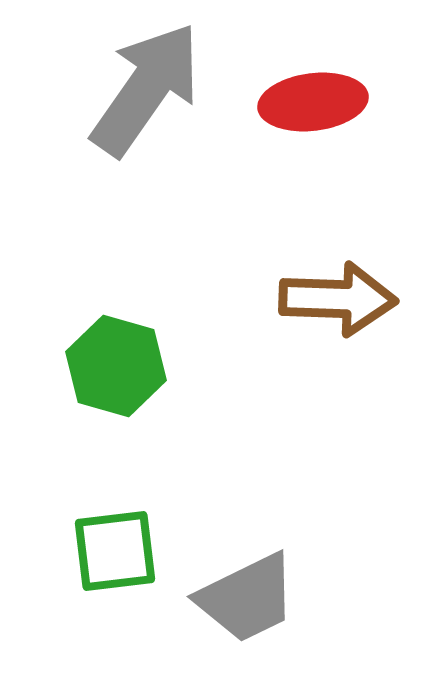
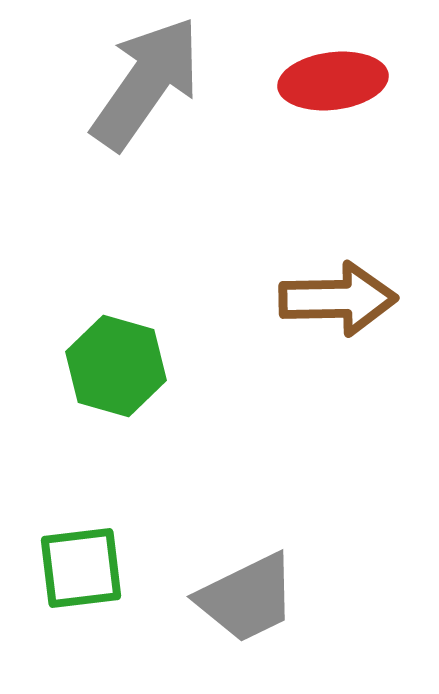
gray arrow: moved 6 px up
red ellipse: moved 20 px right, 21 px up
brown arrow: rotated 3 degrees counterclockwise
green square: moved 34 px left, 17 px down
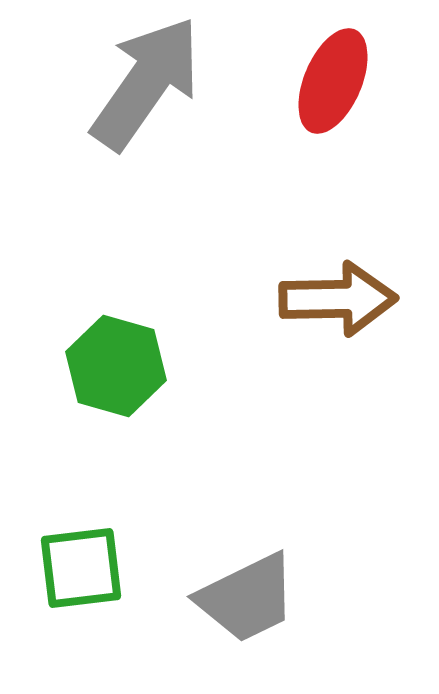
red ellipse: rotated 60 degrees counterclockwise
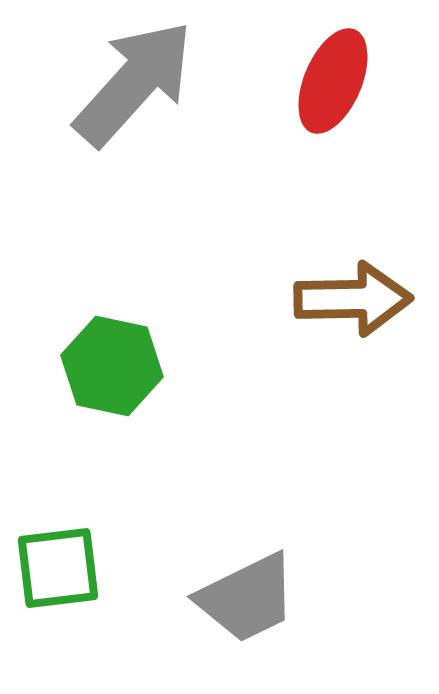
gray arrow: moved 12 px left; rotated 7 degrees clockwise
brown arrow: moved 15 px right
green hexagon: moved 4 px left; rotated 4 degrees counterclockwise
green square: moved 23 px left
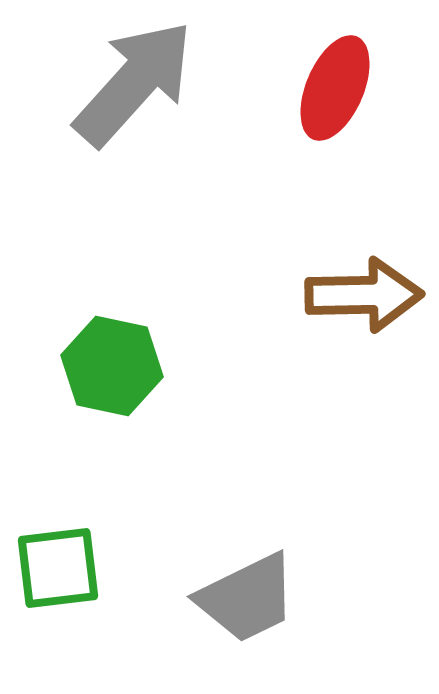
red ellipse: moved 2 px right, 7 px down
brown arrow: moved 11 px right, 4 px up
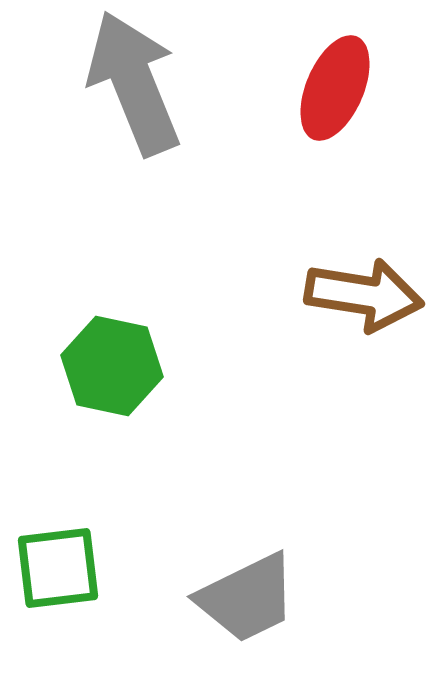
gray arrow: rotated 64 degrees counterclockwise
brown arrow: rotated 10 degrees clockwise
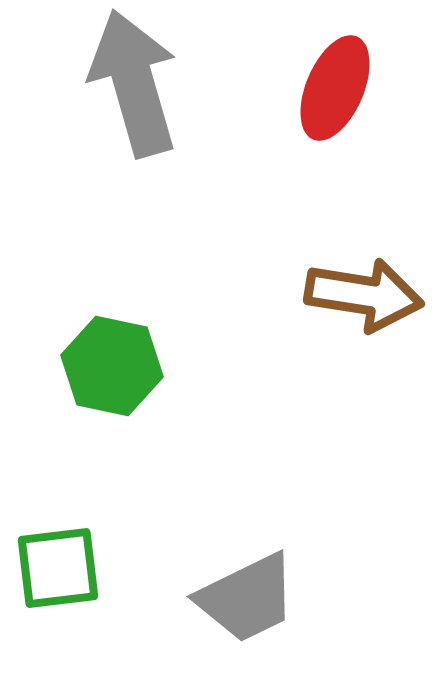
gray arrow: rotated 6 degrees clockwise
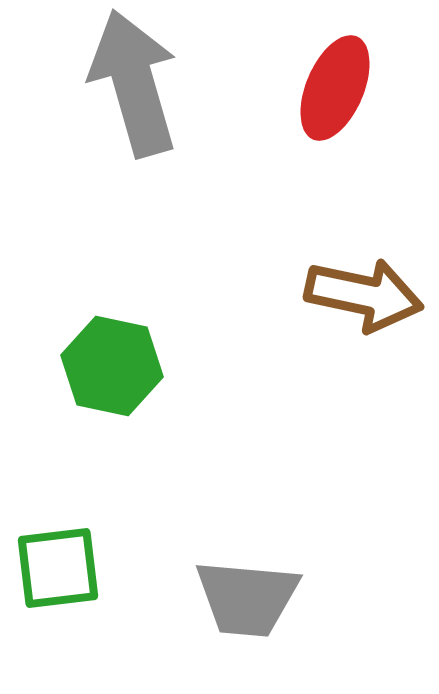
brown arrow: rotated 3 degrees clockwise
gray trapezoid: rotated 31 degrees clockwise
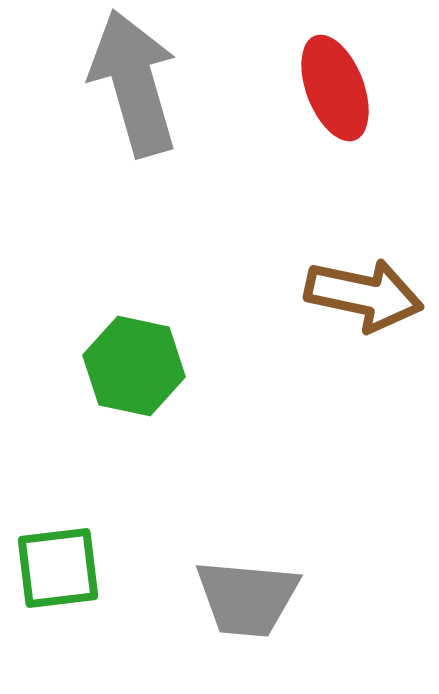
red ellipse: rotated 44 degrees counterclockwise
green hexagon: moved 22 px right
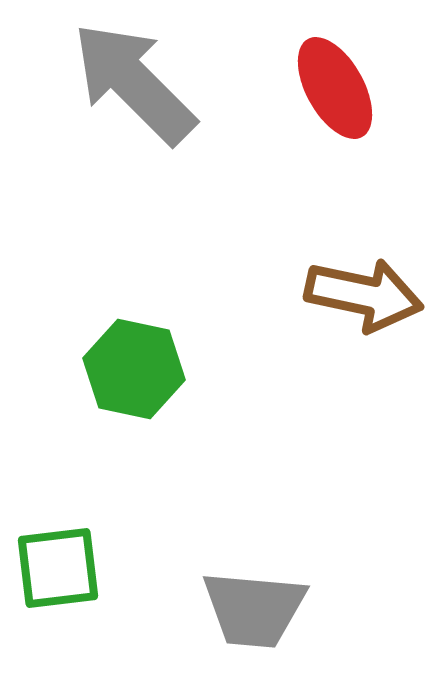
gray arrow: rotated 29 degrees counterclockwise
red ellipse: rotated 8 degrees counterclockwise
green hexagon: moved 3 px down
gray trapezoid: moved 7 px right, 11 px down
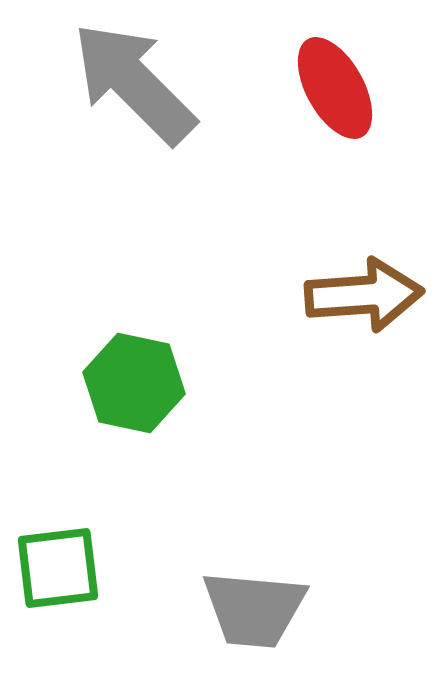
brown arrow: rotated 16 degrees counterclockwise
green hexagon: moved 14 px down
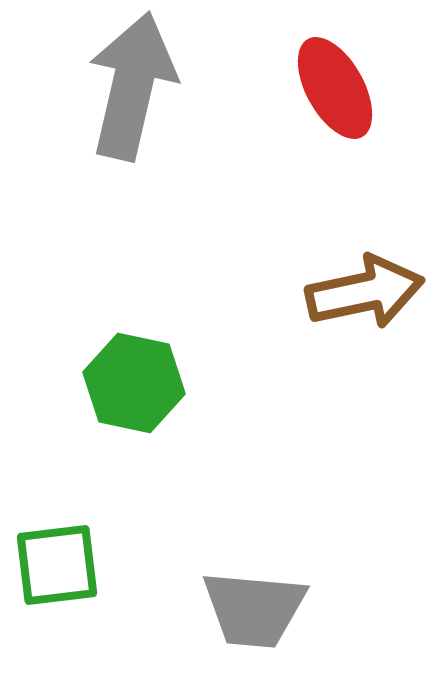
gray arrow: moved 2 px left, 3 px down; rotated 58 degrees clockwise
brown arrow: moved 1 px right, 3 px up; rotated 8 degrees counterclockwise
green square: moved 1 px left, 3 px up
